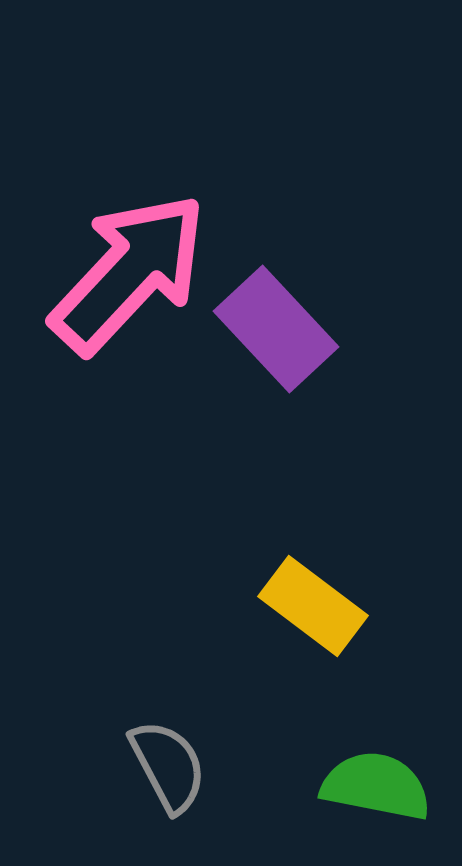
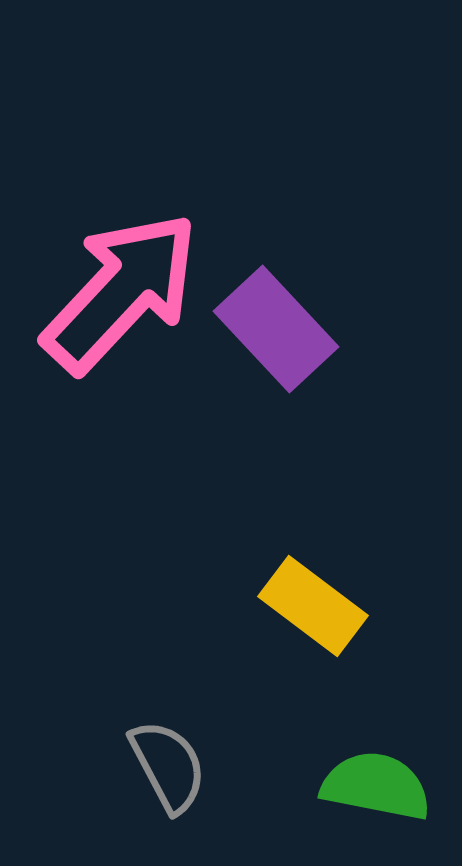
pink arrow: moved 8 px left, 19 px down
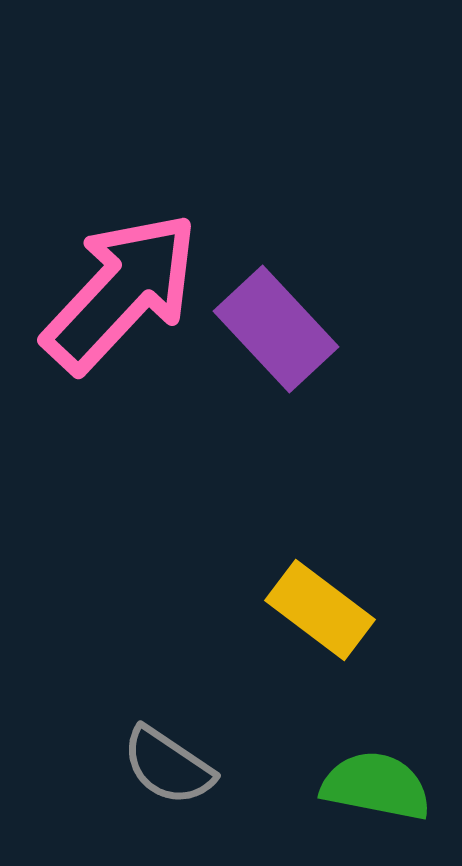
yellow rectangle: moved 7 px right, 4 px down
gray semicircle: rotated 152 degrees clockwise
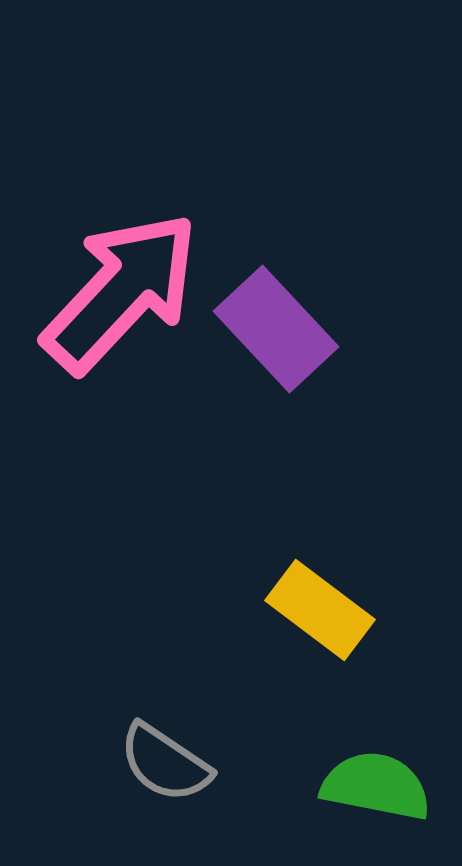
gray semicircle: moved 3 px left, 3 px up
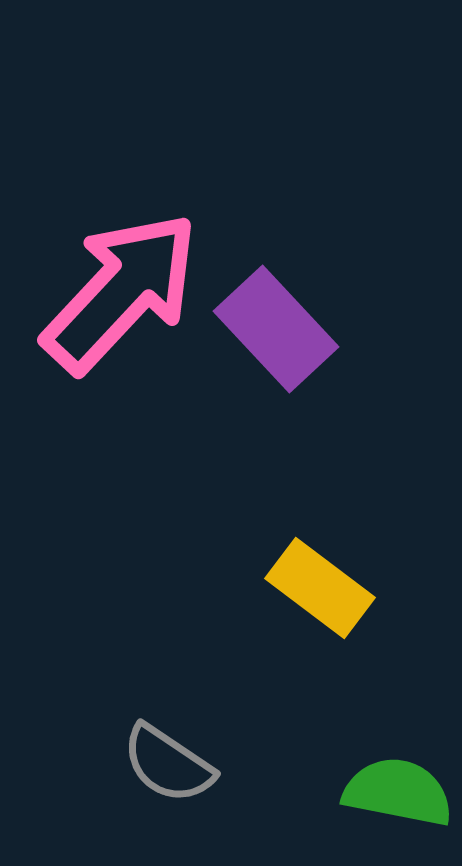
yellow rectangle: moved 22 px up
gray semicircle: moved 3 px right, 1 px down
green semicircle: moved 22 px right, 6 px down
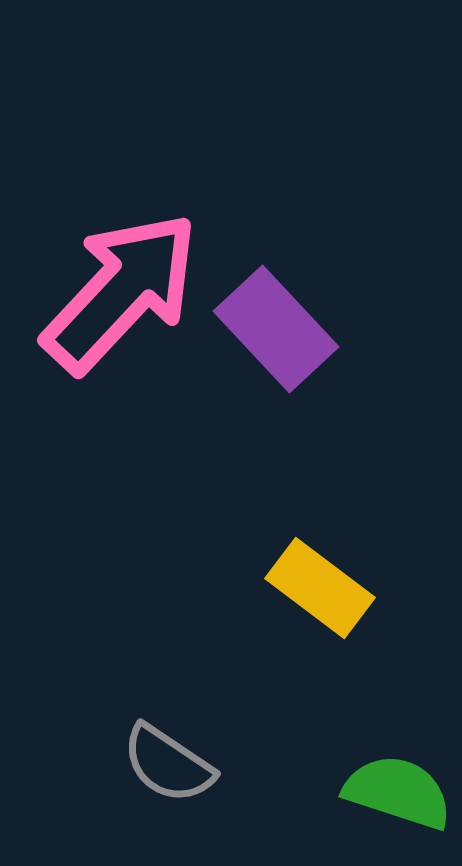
green semicircle: rotated 7 degrees clockwise
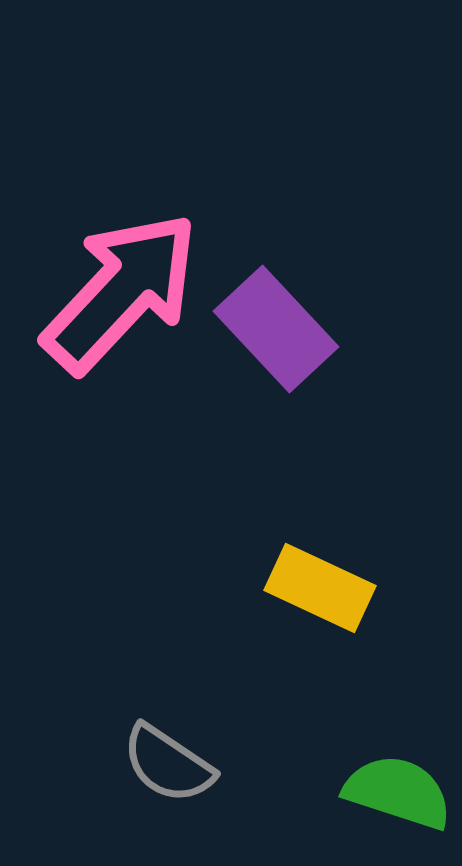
yellow rectangle: rotated 12 degrees counterclockwise
